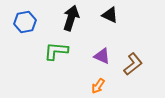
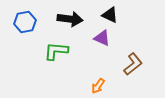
black arrow: moved 1 px left, 1 px down; rotated 80 degrees clockwise
purple triangle: moved 18 px up
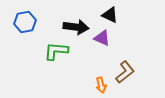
black arrow: moved 6 px right, 8 px down
brown L-shape: moved 8 px left, 8 px down
orange arrow: moved 3 px right, 1 px up; rotated 49 degrees counterclockwise
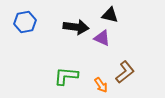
black triangle: rotated 12 degrees counterclockwise
green L-shape: moved 10 px right, 25 px down
orange arrow: rotated 21 degrees counterclockwise
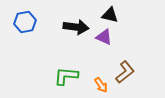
purple triangle: moved 2 px right, 1 px up
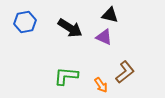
black arrow: moved 6 px left, 1 px down; rotated 25 degrees clockwise
